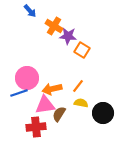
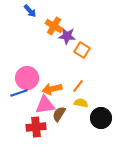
purple star: moved 1 px left
black circle: moved 2 px left, 5 px down
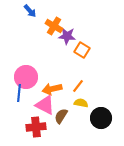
pink circle: moved 1 px left, 1 px up
blue line: rotated 66 degrees counterclockwise
pink triangle: rotated 35 degrees clockwise
brown semicircle: moved 2 px right, 2 px down
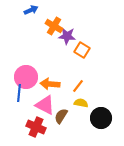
blue arrow: moved 1 px right, 1 px up; rotated 72 degrees counterclockwise
orange arrow: moved 2 px left, 5 px up; rotated 18 degrees clockwise
red cross: rotated 30 degrees clockwise
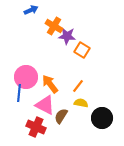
orange arrow: rotated 48 degrees clockwise
black circle: moved 1 px right
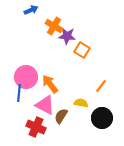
orange line: moved 23 px right
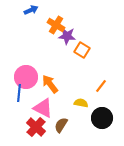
orange cross: moved 2 px right, 1 px up
pink triangle: moved 2 px left, 3 px down
brown semicircle: moved 9 px down
red cross: rotated 18 degrees clockwise
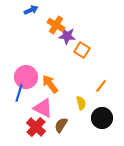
blue line: rotated 12 degrees clockwise
yellow semicircle: rotated 64 degrees clockwise
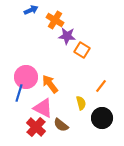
orange cross: moved 1 px left, 5 px up
brown semicircle: rotated 84 degrees counterclockwise
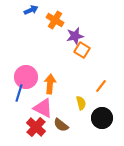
purple star: moved 8 px right; rotated 18 degrees counterclockwise
orange arrow: rotated 42 degrees clockwise
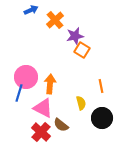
orange cross: rotated 18 degrees clockwise
orange line: rotated 48 degrees counterclockwise
red cross: moved 5 px right, 5 px down
